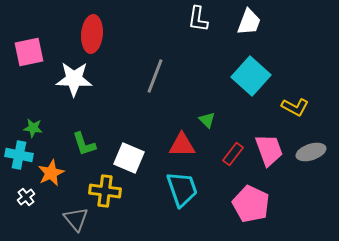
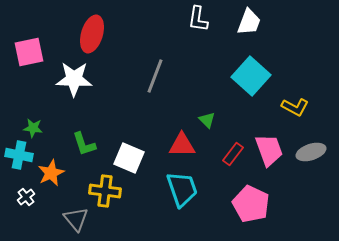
red ellipse: rotated 12 degrees clockwise
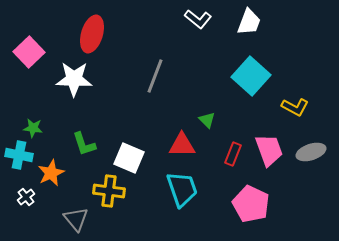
white L-shape: rotated 60 degrees counterclockwise
pink square: rotated 32 degrees counterclockwise
red rectangle: rotated 15 degrees counterclockwise
yellow cross: moved 4 px right
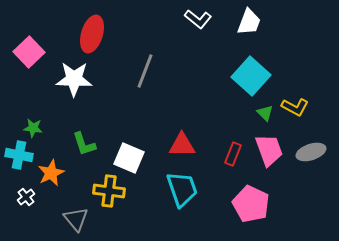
gray line: moved 10 px left, 5 px up
green triangle: moved 58 px right, 7 px up
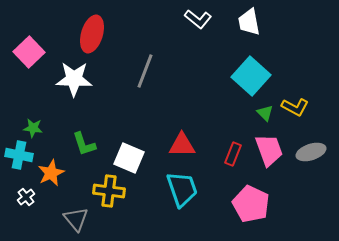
white trapezoid: rotated 148 degrees clockwise
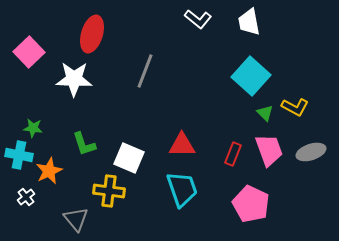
orange star: moved 2 px left, 2 px up
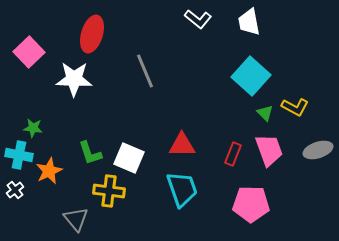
gray line: rotated 44 degrees counterclockwise
green L-shape: moved 6 px right, 9 px down
gray ellipse: moved 7 px right, 2 px up
white cross: moved 11 px left, 7 px up
pink pentagon: rotated 24 degrees counterclockwise
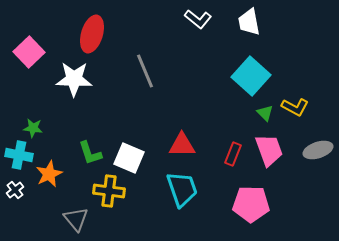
orange star: moved 3 px down
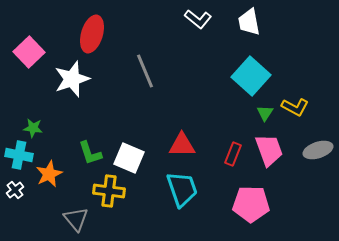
white star: moved 2 px left; rotated 21 degrees counterclockwise
green triangle: rotated 18 degrees clockwise
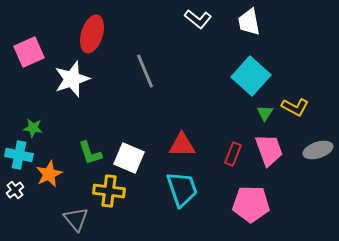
pink square: rotated 20 degrees clockwise
